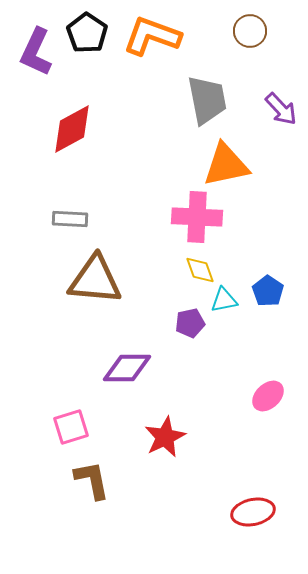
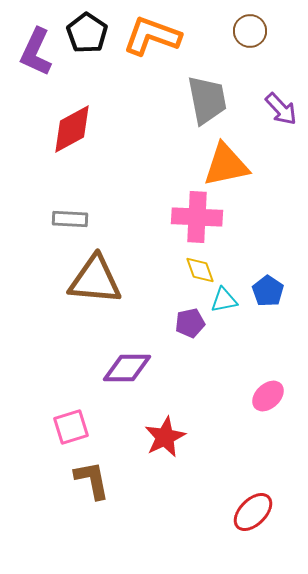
red ellipse: rotated 33 degrees counterclockwise
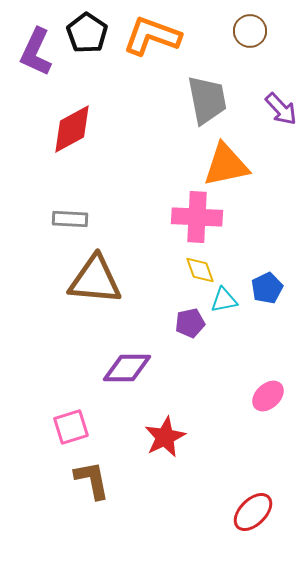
blue pentagon: moved 1 px left, 3 px up; rotated 12 degrees clockwise
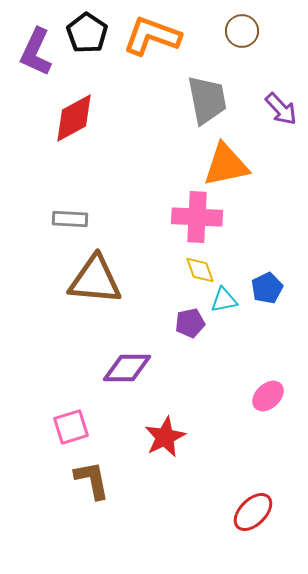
brown circle: moved 8 px left
red diamond: moved 2 px right, 11 px up
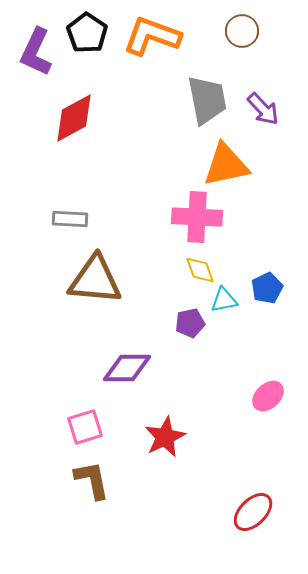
purple arrow: moved 18 px left
pink square: moved 14 px right
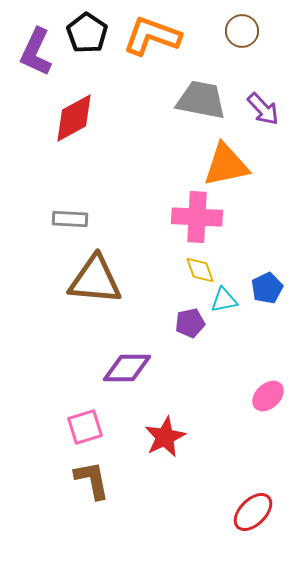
gray trapezoid: moved 6 px left; rotated 68 degrees counterclockwise
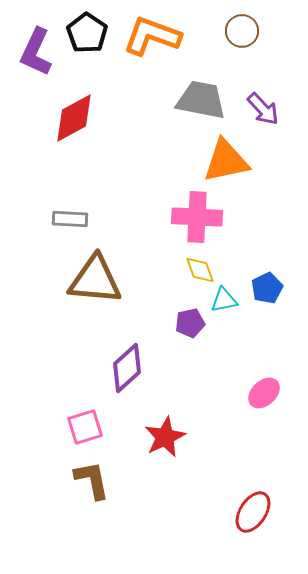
orange triangle: moved 4 px up
purple diamond: rotated 42 degrees counterclockwise
pink ellipse: moved 4 px left, 3 px up
red ellipse: rotated 12 degrees counterclockwise
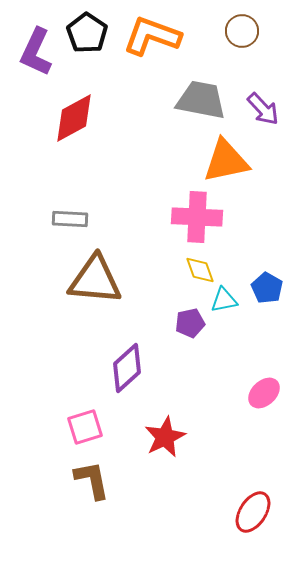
blue pentagon: rotated 16 degrees counterclockwise
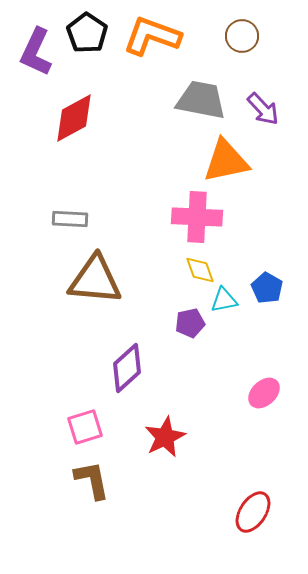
brown circle: moved 5 px down
